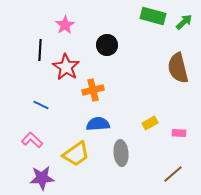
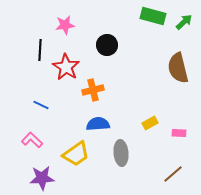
pink star: rotated 24 degrees clockwise
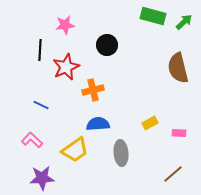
red star: rotated 16 degrees clockwise
yellow trapezoid: moved 1 px left, 4 px up
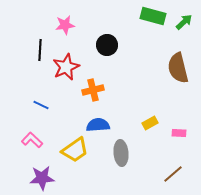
blue semicircle: moved 1 px down
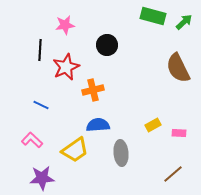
brown semicircle: rotated 12 degrees counterclockwise
yellow rectangle: moved 3 px right, 2 px down
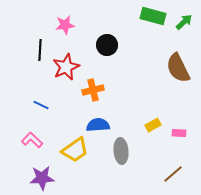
gray ellipse: moved 2 px up
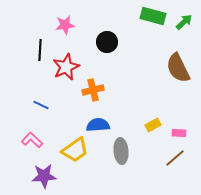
black circle: moved 3 px up
brown line: moved 2 px right, 16 px up
purple star: moved 2 px right, 2 px up
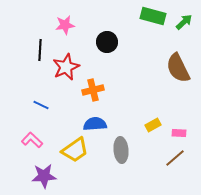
blue semicircle: moved 3 px left, 1 px up
gray ellipse: moved 1 px up
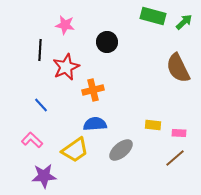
pink star: rotated 18 degrees clockwise
blue line: rotated 21 degrees clockwise
yellow rectangle: rotated 35 degrees clockwise
gray ellipse: rotated 55 degrees clockwise
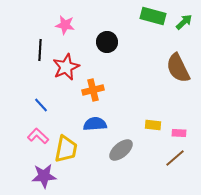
pink L-shape: moved 6 px right, 4 px up
yellow trapezoid: moved 9 px left, 1 px up; rotated 44 degrees counterclockwise
